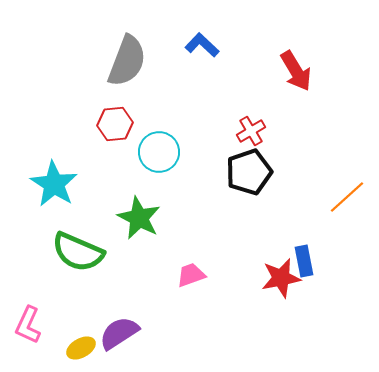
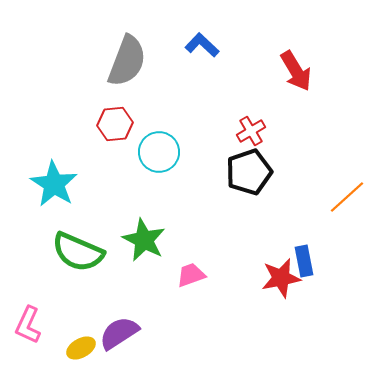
green star: moved 5 px right, 22 px down
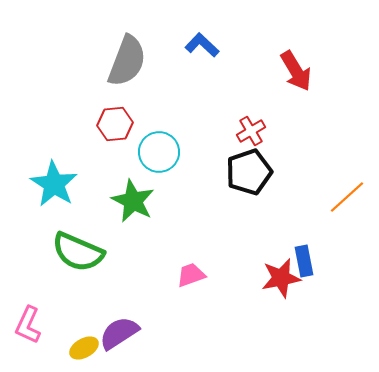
green star: moved 11 px left, 39 px up
yellow ellipse: moved 3 px right
